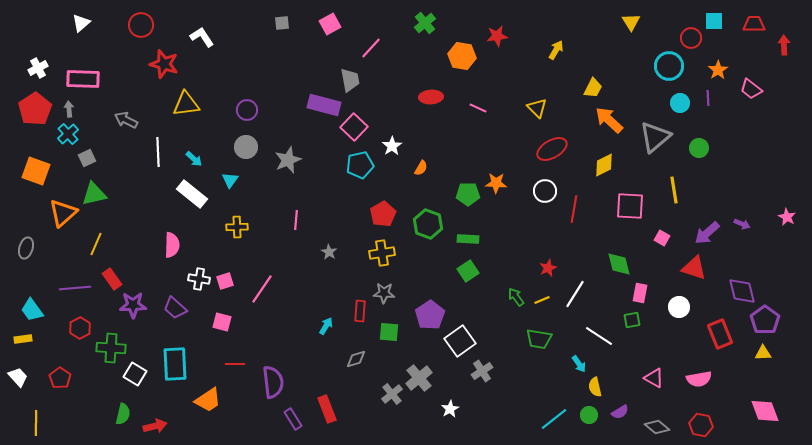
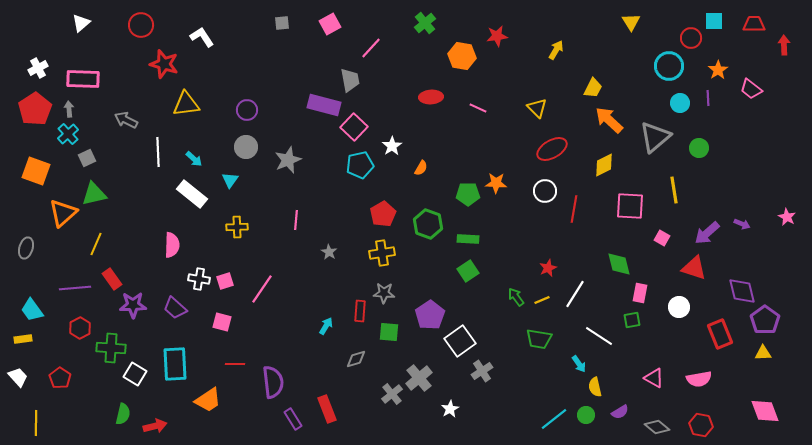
green circle at (589, 415): moved 3 px left
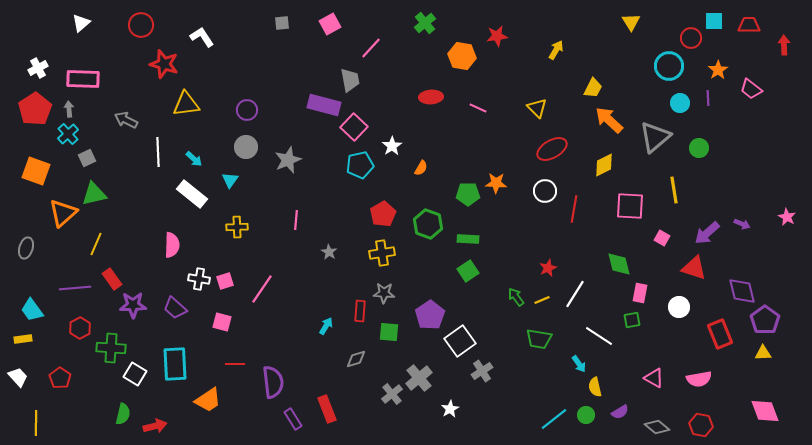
red trapezoid at (754, 24): moved 5 px left, 1 px down
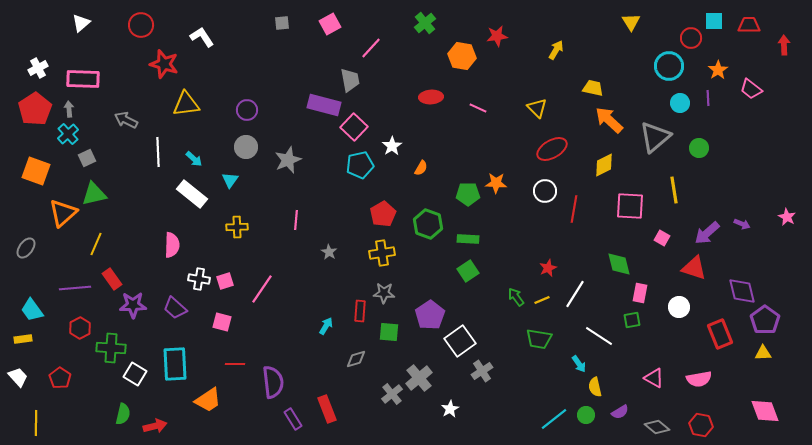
yellow trapezoid at (593, 88): rotated 105 degrees counterclockwise
gray ellipse at (26, 248): rotated 20 degrees clockwise
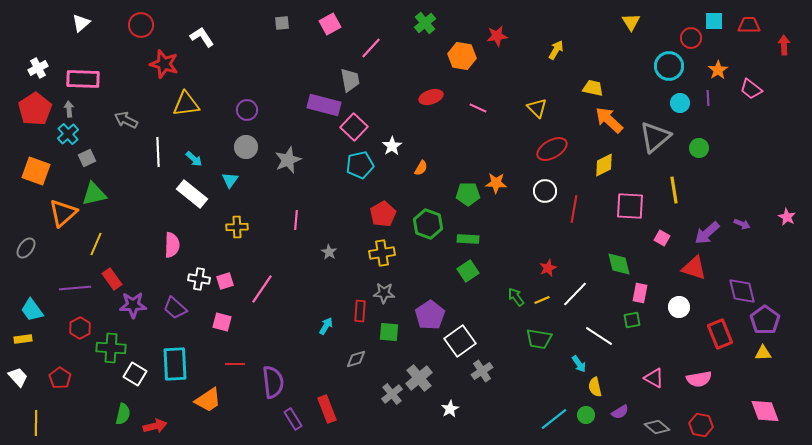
red ellipse at (431, 97): rotated 15 degrees counterclockwise
white line at (575, 294): rotated 12 degrees clockwise
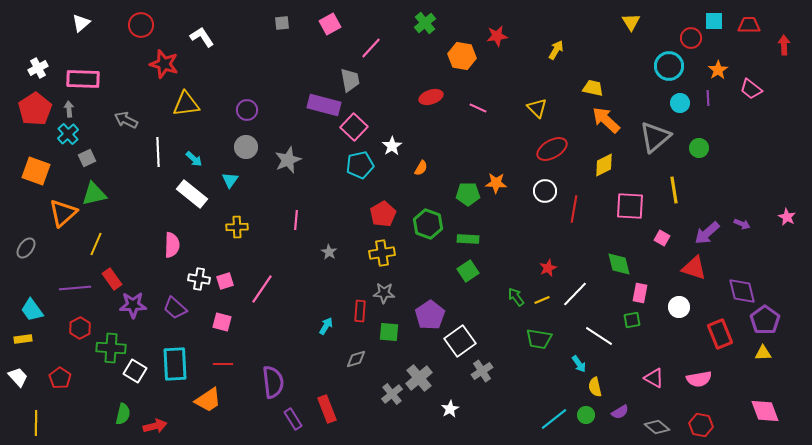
orange arrow at (609, 120): moved 3 px left
red line at (235, 364): moved 12 px left
white square at (135, 374): moved 3 px up
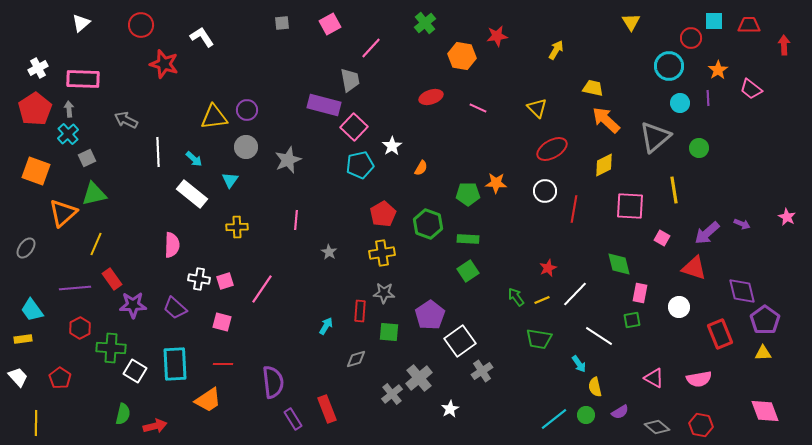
yellow triangle at (186, 104): moved 28 px right, 13 px down
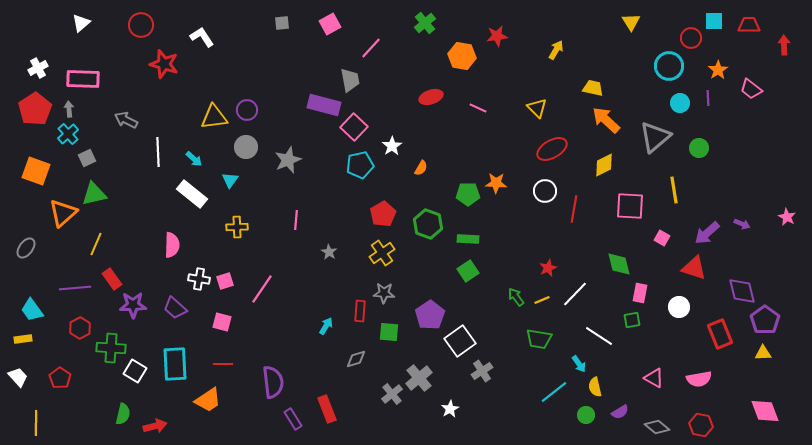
yellow cross at (382, 253): rotated 25 degrees counterclockwise
cyan line at (554, 419): moved 27 px up
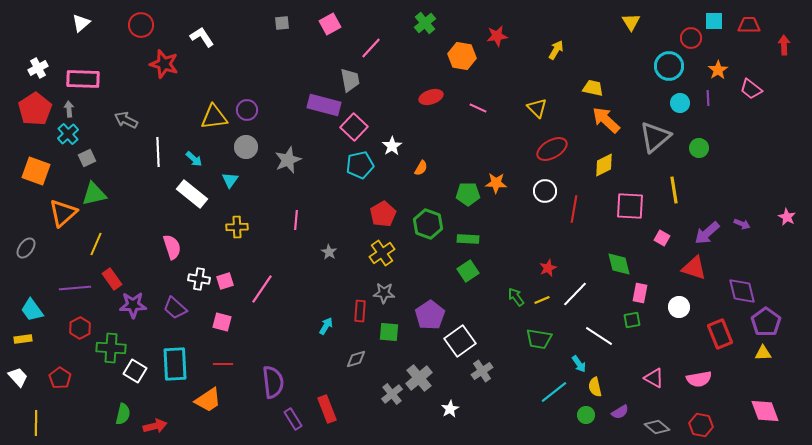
pink semicircle at (172, 245): moved 2 px down; rotated 20 degrees counterclockwise
purple pentagon at (765, 320): moved 1 px right, 2 px down
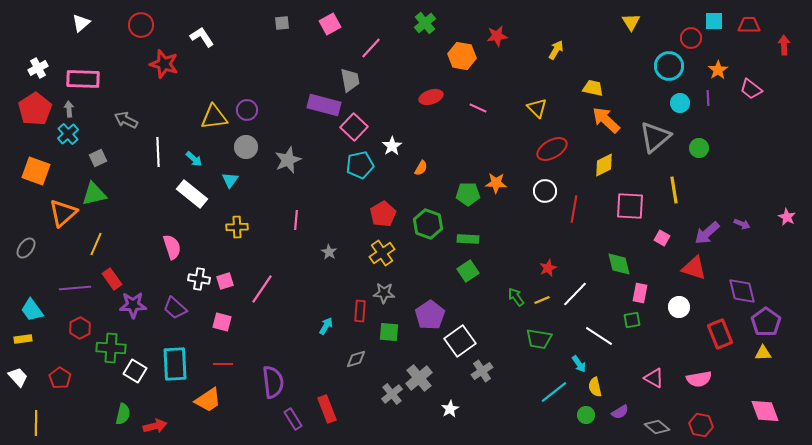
gray square at (87, 158): moved 11 px right
